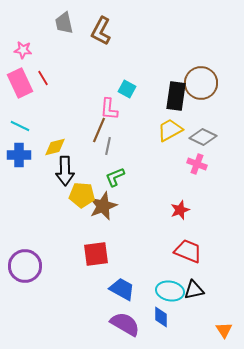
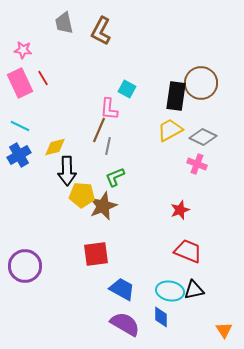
blue cross: rotated 30 degrees counterclockwise
black arrow: moved 2 px right
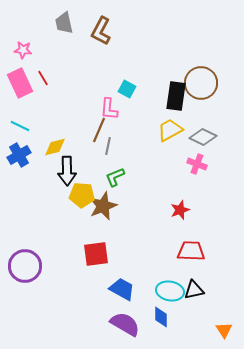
red trapezoid: moved 3 px right; rotated 20 degrees counterclockwise
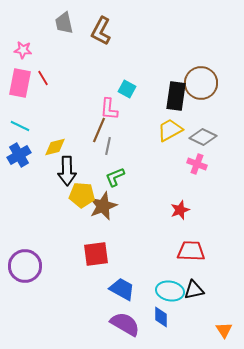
pink rectangle: rotated 36 degrees clockwise
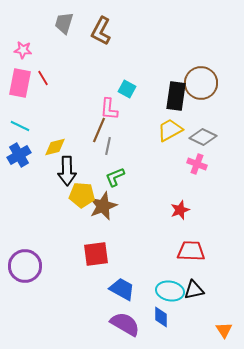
gray trapezoid: rotated 30 degrees clockwise
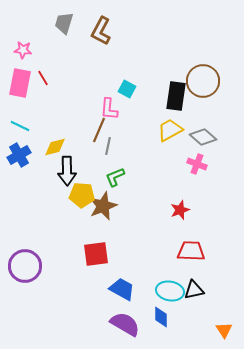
brown circle: moved 2 px right, 2 px up
gray diamond: rotated 16 degrees clockwise
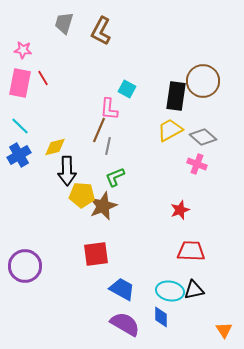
cyan line: rotated 18 degrees clockwise
